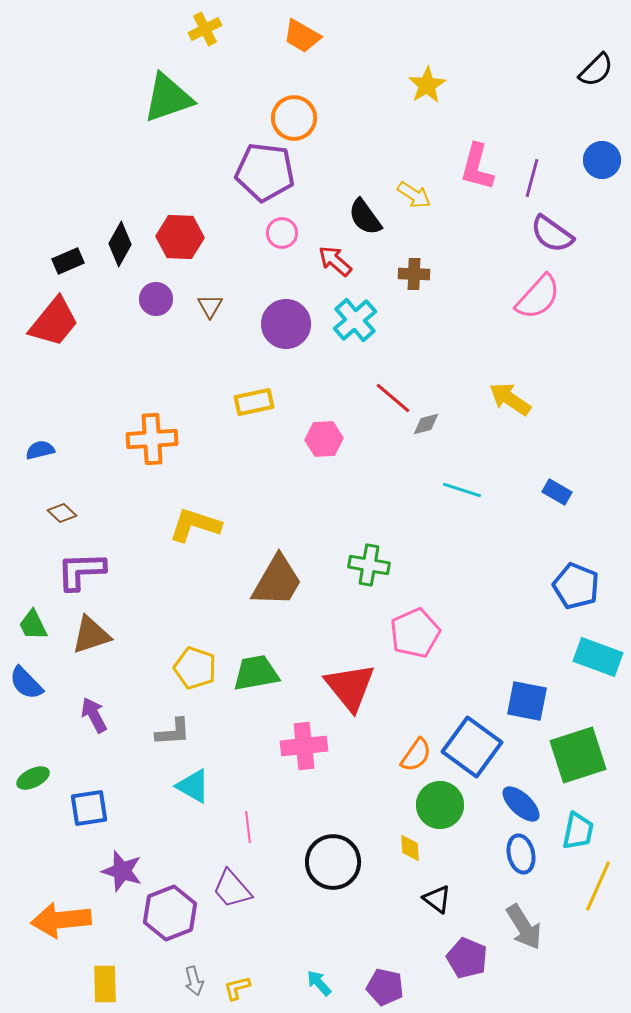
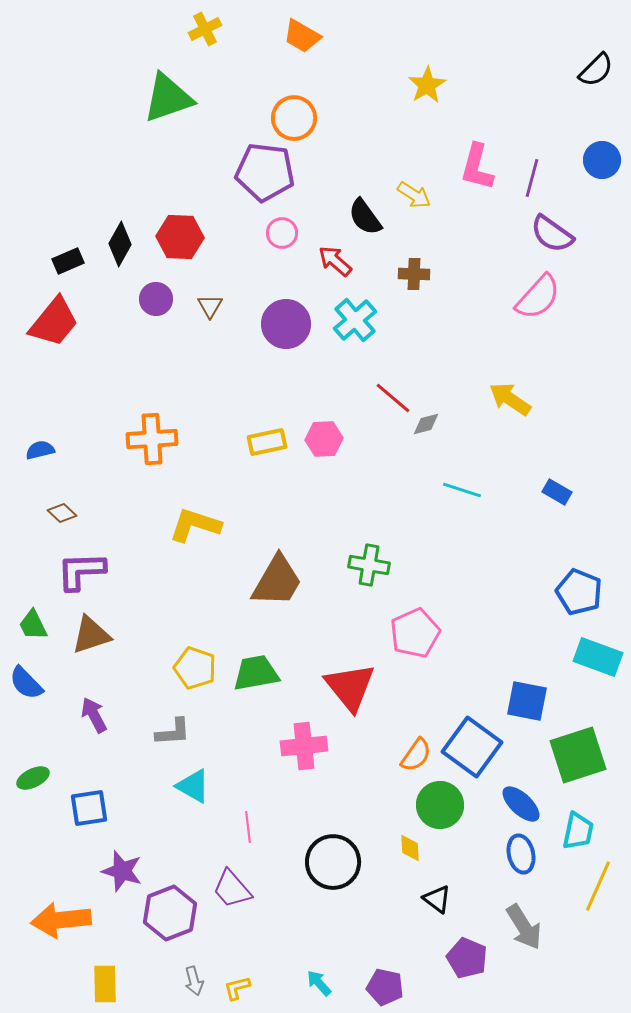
yellow rectangle at (254, 402): moved 13 px right, 40 px down
blue pentagon at (576, 586): moved 3 px right, 6 px down
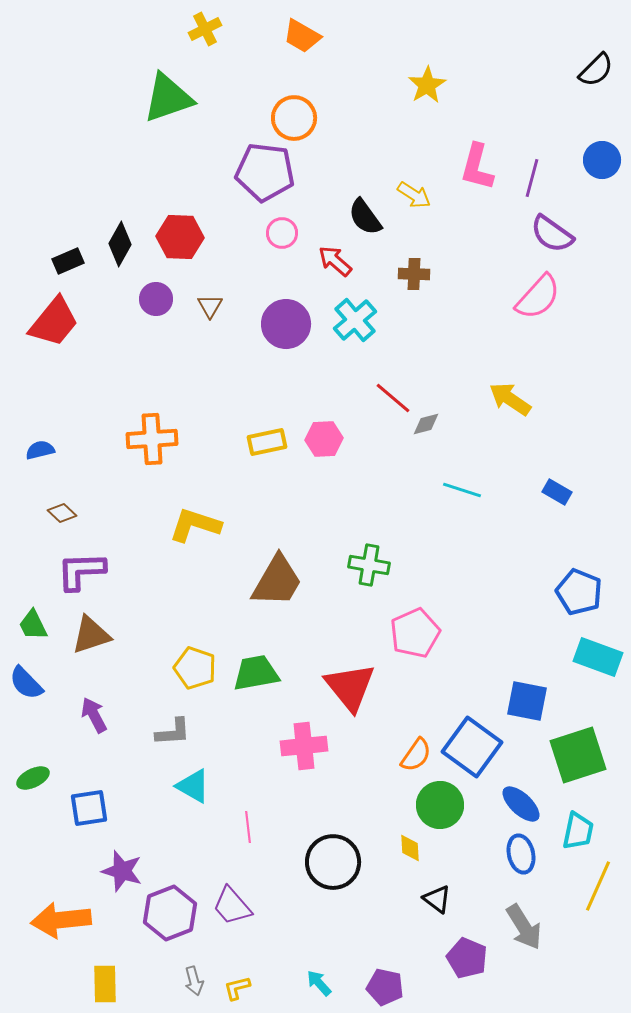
purple trapezoid at (232, 889): moved 17 px down
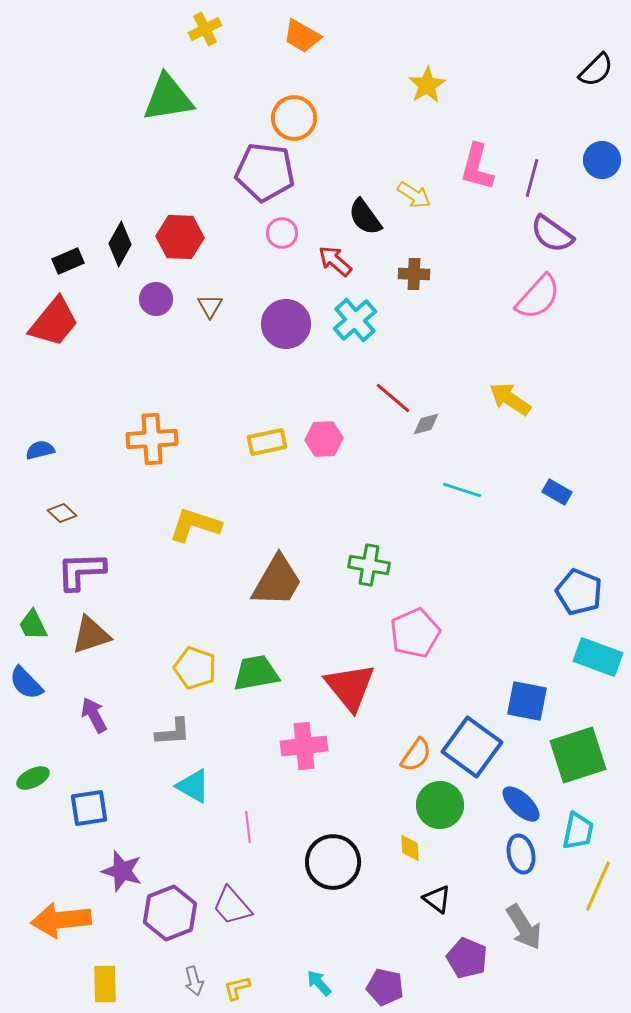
green triangle at (168, 98): rotated 10 degrees clockwise
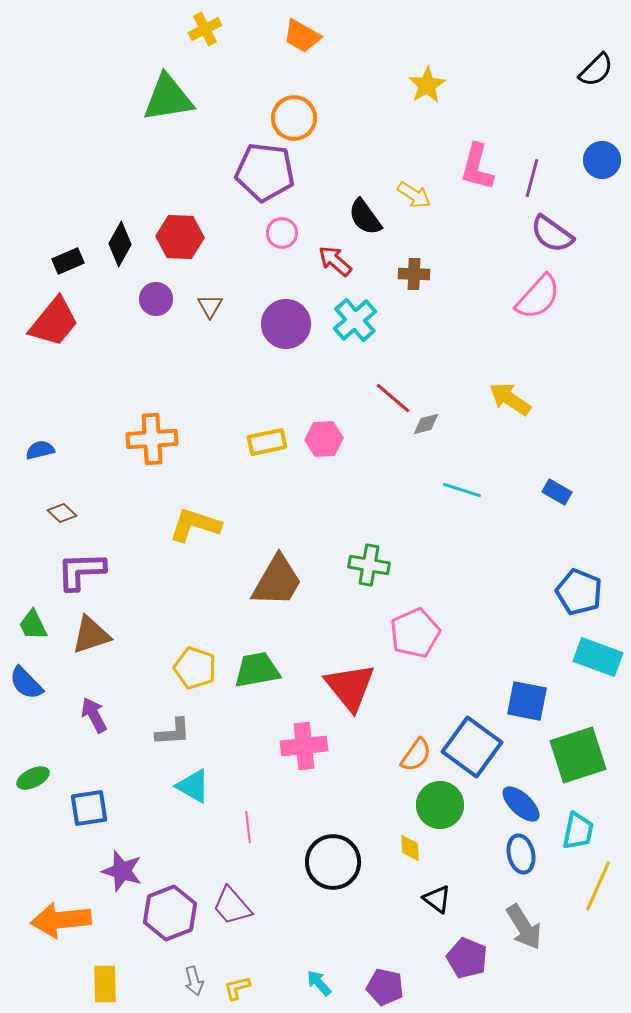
green trapezoid at (256, 673): moved 1 px right, 3 px up
